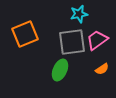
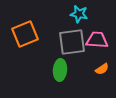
cyan star: rotated 24 degrees clockwise
pink trapezoid: rotated 40 degrees clockwise
green ellipse: rotated 20 degrees counterclockwise
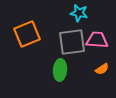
cyan star: moved 1 px up
orange square: moved 2 px right
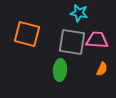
orange square: rotated 36 degrees clockwise
gray square: rotated 16 degrees clockwise
orange semicircle: rotated 32 degrees counterclockwise
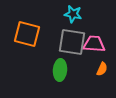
cyan star: moved 6 px left, 1 px down
pink trapezoid: moved 3 px left, 4 px down
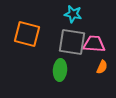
orange semicircle: moved 2 px up
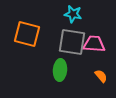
orange semicircle: moved 1 px left, 9 px down; rotated 64 degrees counterclockwise
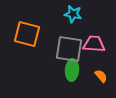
gray square: moved 3 px left, 7 px down
green ellipse: moved 12 px right
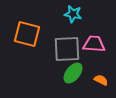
gray square: moved 2 px left; rotated 12 degrees counterclockwise
green ellipse: moved 1 px right, 3 px down; rotated 35 degrees clockwise
orange semicircle: moved 4 px down; rotated 24 degrees counterclockwise
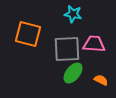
orange square: moved 1 px right
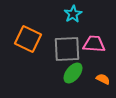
cyan star: rotated 30 degrees clockwise
orange square: moved 5 px down; rotated 12 degrees clockwise
orange semicircle: moved 2 px right, 1 px up
